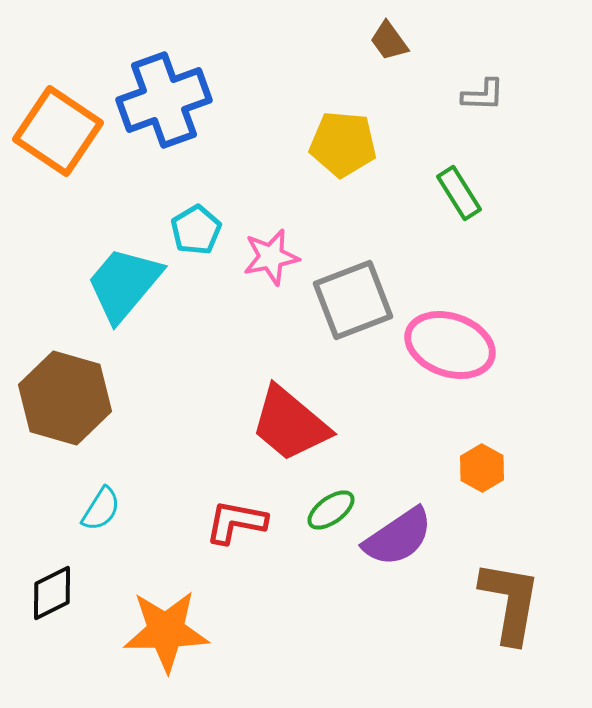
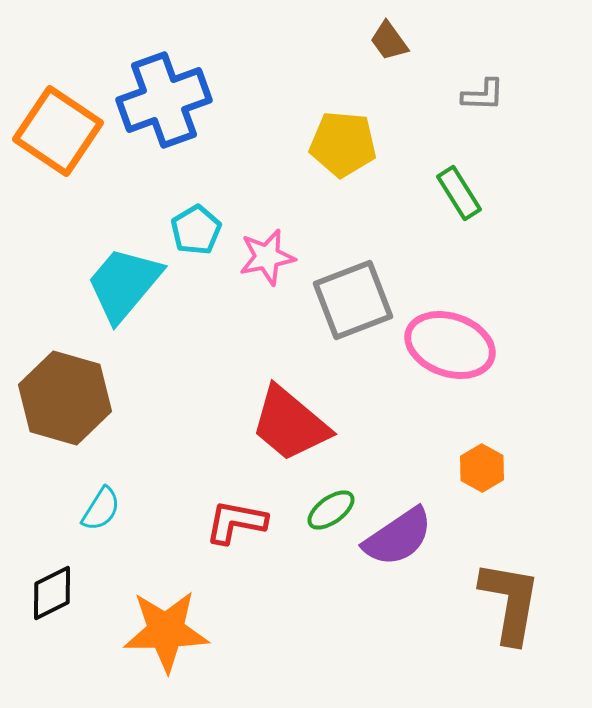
pink star: moved 4 px left
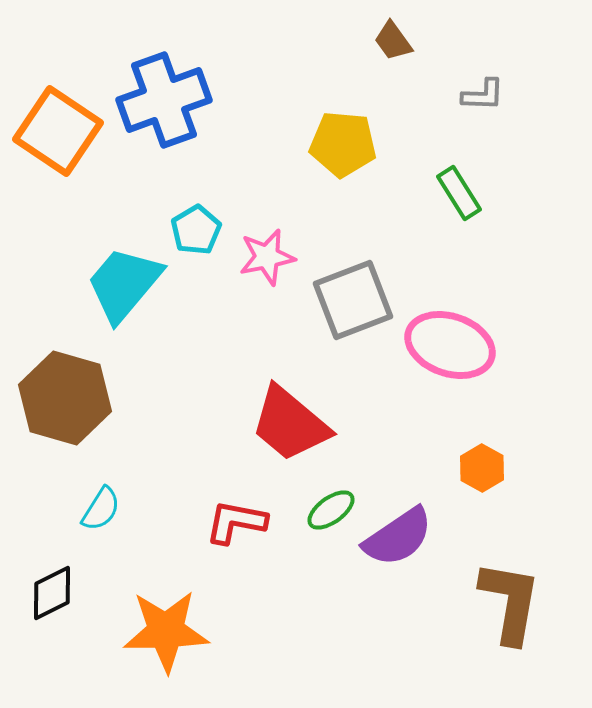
brown trapezoid: moved 4 px right
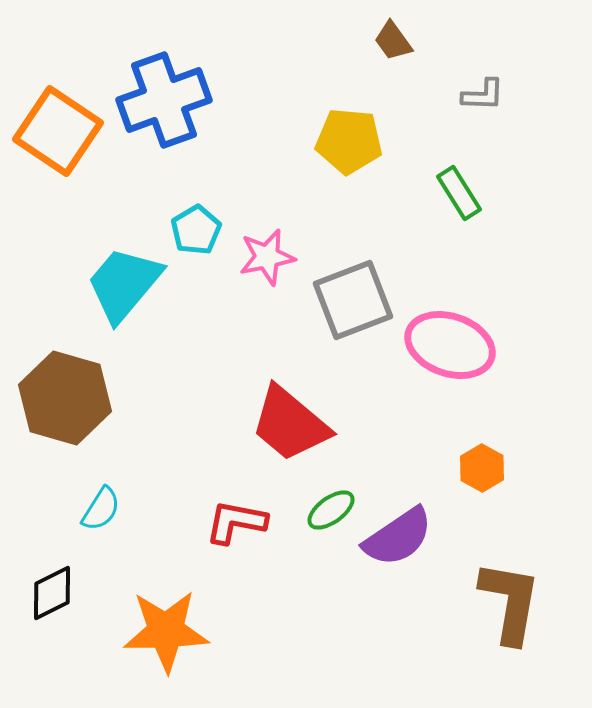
yellow pentagon: moved 6 px right, 3 px up
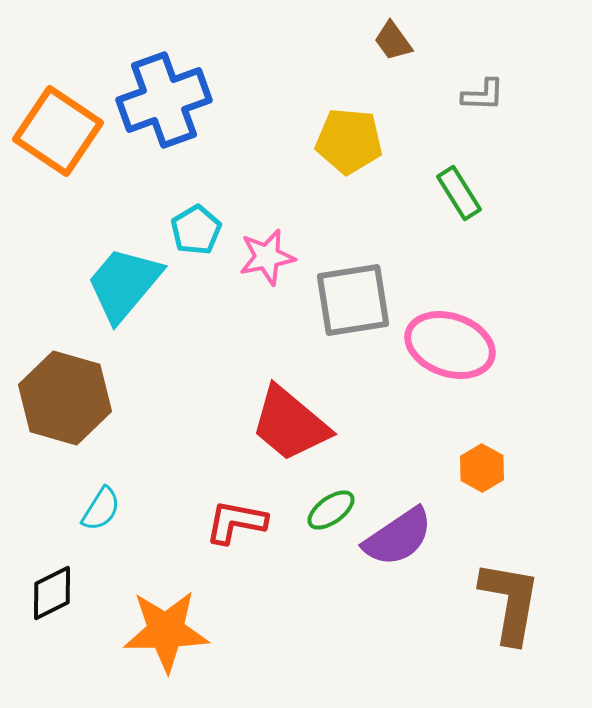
gray square: rotated 12 degrees clockwise
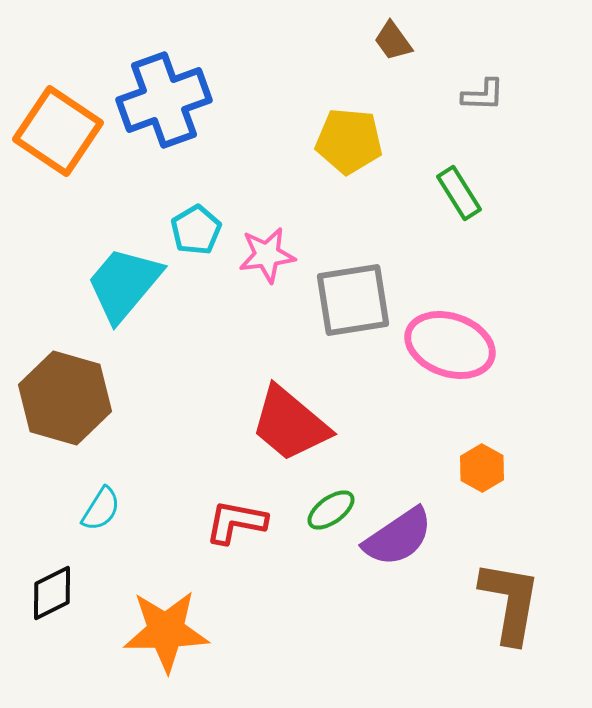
pink star: moved 2 px up; rotated 4 degrees clockwise
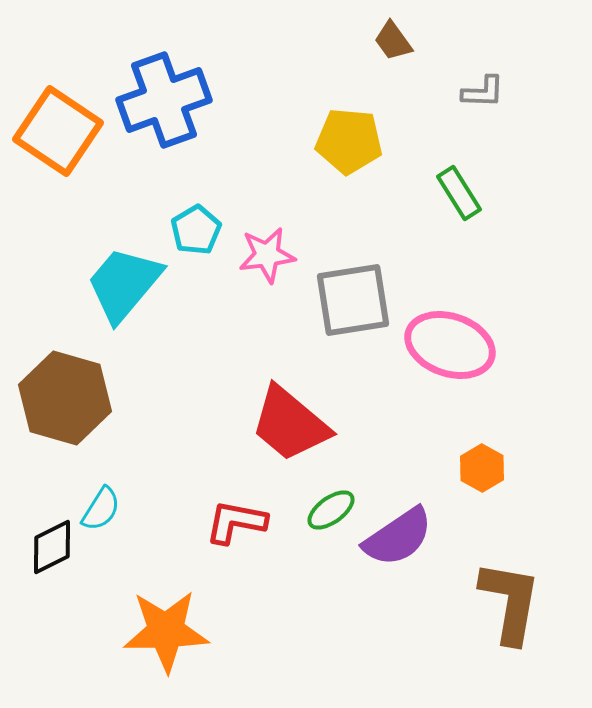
gray L-shape: moved 3 px up
black diamond: moved 46 px up
